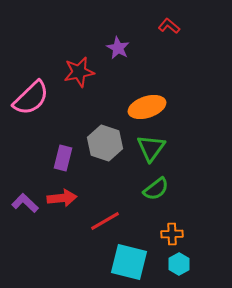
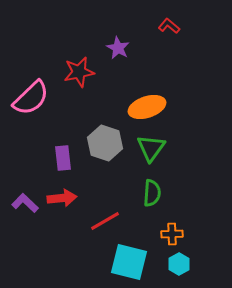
purple rectangle: rotated 20 degrees counterclockwise
green semicircle: moved 4 px left, 4 px down; rotated 48 degrees counterclockwise
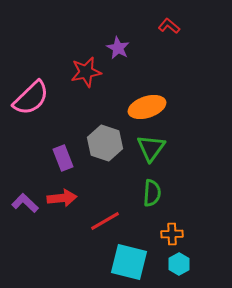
red star: moved 7 px right
purple rectangle: rotated 15 degrees counterclockwise
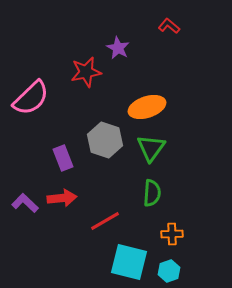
gray hexagon: moved 3 px up
cyan hexagon: moved 10 px left, 7 px down; rotated 10 degrees clockwise
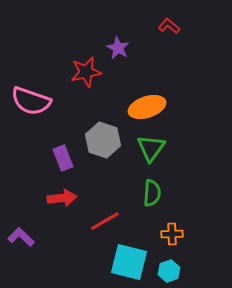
pink semicircle: moved 3 px down; rotated 63 degrees clockwise
gray hexagon: moved 2 px left
purple L-shape: moved 4 px left, 34 px down
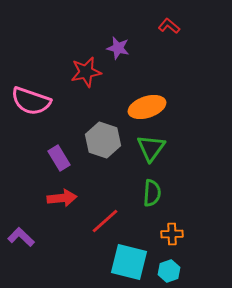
purple star: rotated 15 degrees counterclockwise
purple rectangle: moved 4 px left; rotated 10 degrees counterclockwise
red line: rotated 12 degrees counterclockwise
